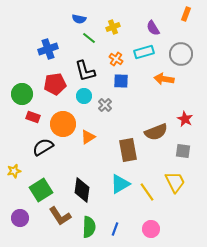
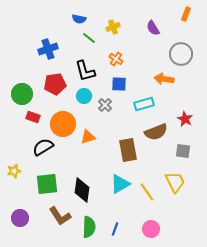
cyan rectangle: moved 52 px down
blue square: moved 2 px left, 3 px down
orange triangle: rotated 14 degrees clockwise
green square: moved 6 px right, 6 px up; rotated 25 degrees clockwise
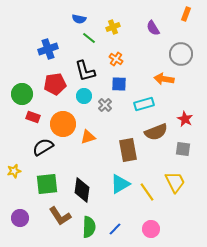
gray square: moved 2 px up
blue line: rotated 24 degrees clockwise
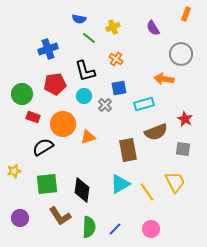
blue square: moved 4 px down; rotated 14 degrees counterclockwise
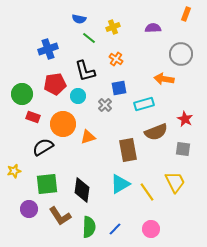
purple semicircle: rotated 119 degrees clockwise
cyan circle: moved 6 px left
purple circle: moved 9 px right, 9 px up
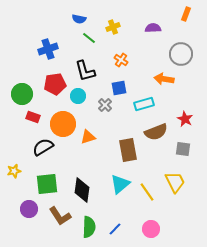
orange cross: moved 5 px right, 1 px down
cyan triangle: rotated 10 degrees counterclockwise
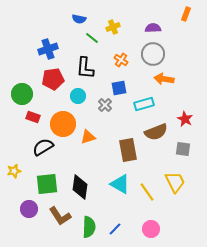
green line: moved 3 px right
gray circle: moved 28 px left
black L-shape: moved 3 px up; rotated 20 degrees clockwise
red pentagon: moved 2 px left, 5 px up
cyan triangle: rotated 50 degrees counterclockwise
black diamond: moved 2 px left, 3 px up
